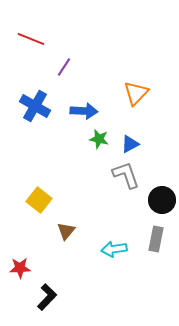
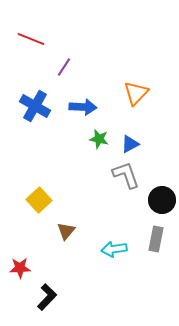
blue arrow: moved 1 px left, 4 px up
yellow square: rotated 10 degrees clockwise
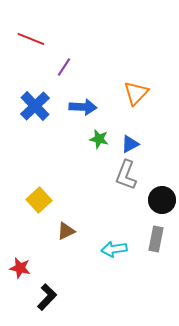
blue cross: rotated 16 degrees clockwise
gray L-shape: rotated 140 degrees counterclockwise
brown triangle: rotated 24 degrees clockwise
red star: rotated 15 degrees clockwise
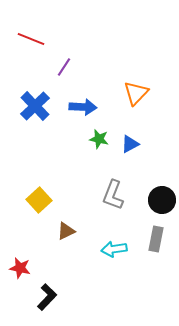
gray L-shape: moved 13 px left, 20 px down
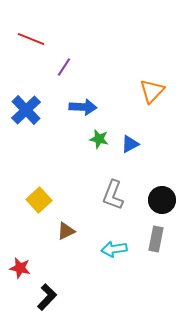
orange triangle: moved 16 px right, 2 px up
blue cross: moved 9 px left, 4 px down
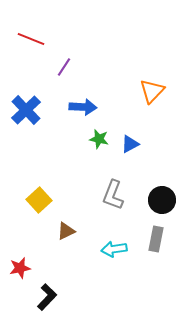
red star: rotated 25 degrees counterclockwise
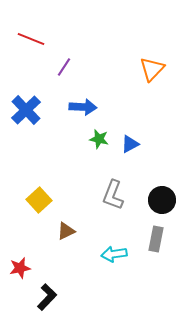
orange triangle: moved 22 px up
cyan arrow: moved 5 px down
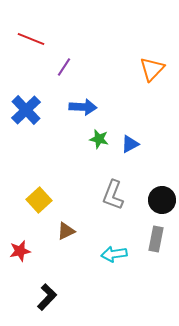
red star: moved 17 px up
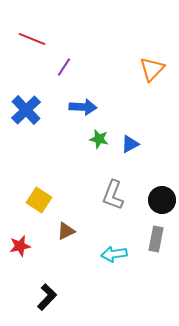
red line: moved 1 px right
yellow square: rotated 15 degrees counterclockwise
red star: moved 5 px up
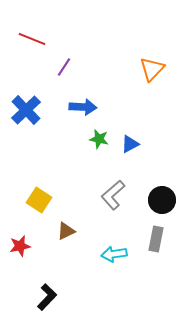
gray L-shape: rotated 28 degrees clockwise
